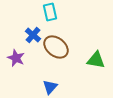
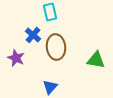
brown ellipse: rotated 45 degrees clockwise
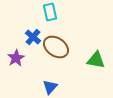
blue cross: moved 2 px down
brown ellipse: rotated 50 degrees counterclockwise
purple star: rotated 18 degrees clockwise
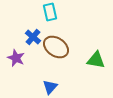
purple star: rotated 18 degrees counterclockwise
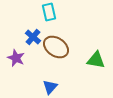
cyan rectangle: moved 1 px left
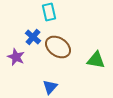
brown ellipse: moved 2 px right
purple star: moved 1 px up
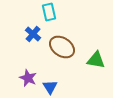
blue cross: moved 3 px up
brown ellipse: moved 4 px right
purple star: moved 12 px right, 21 px down
blue triangle: rotated 14 degrees counterclockwise
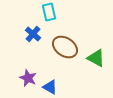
brown ellipse: moved 3 px right
green triangle: moved 2 px up; rotated 18 degrees clockwise
blue triangle: rotated 28 degrees counterclockwise
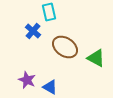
blue cross: moved 3 px up
purple star: moved 1 px left, 2 px down
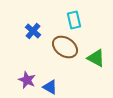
cyan rectangle: moved 25 px right, 8 px down
